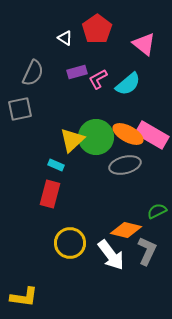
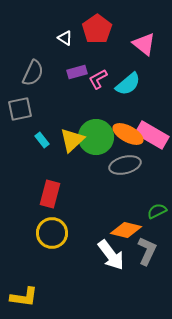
cyan rectangle: moved 14 px left, 25 px up; rotated 28 degrees clockwise
yellow circle: moved 18 px left, 10 px up
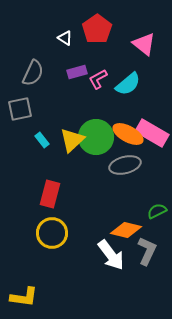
pink rectangle: moved 2 px up
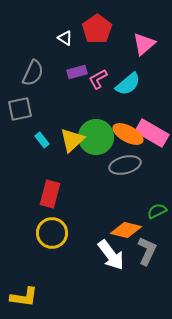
pink triangle: rotated 40 degrees clockwise
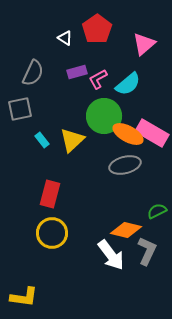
green circle: moved 8 px right, 21 px up
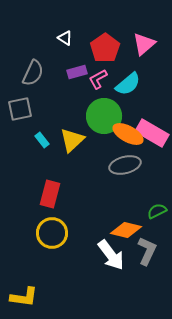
red pentagon: moved 8 px right, 19 px down
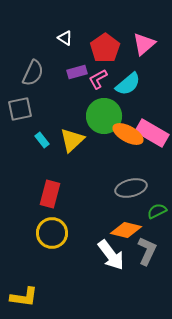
gray ellipse: moved 6 px right, 23 px down
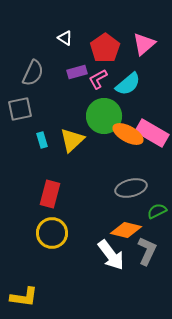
cyan rectangle: rotated 21 degrees clockwise
